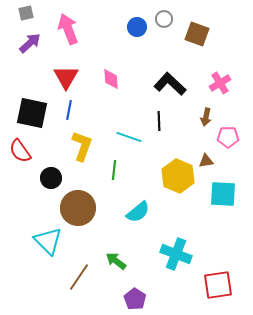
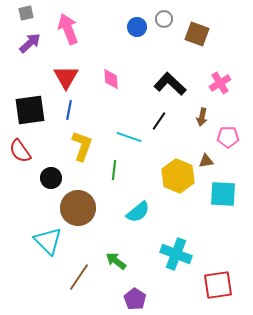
black square: moved 2 px left, 3 px up; rotated 20 degrees counterclockwise
brown arrow: moved 4 px left
black line: rotated 36 degrees clockwise
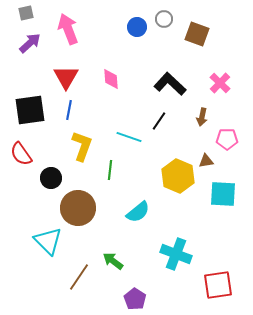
pink cross: rotated 15 degrees counterclockwise
pink pentagon: moved 1 px left, 2 px down
red semicircle: moved 1 px right, 3 px down
green line: moved 4 px left
green arrow: moved 3 px left
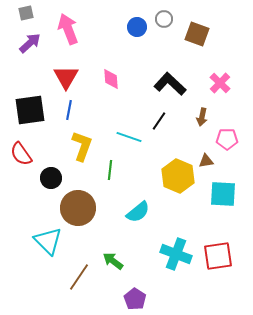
red square: moved 29 px up
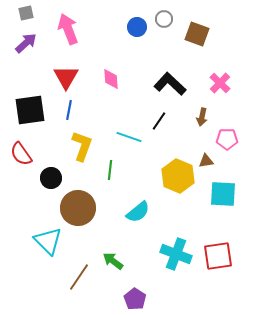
purple arrow: moved 4 px left
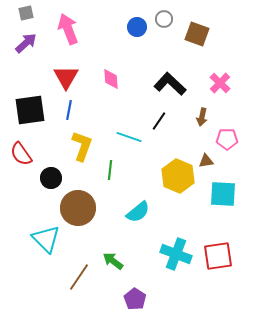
cyan triangle: moved 2 px left, 2 px up
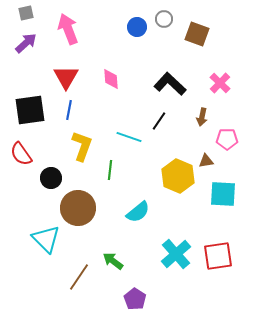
cyan cross: rotated 28 degrees clockwise
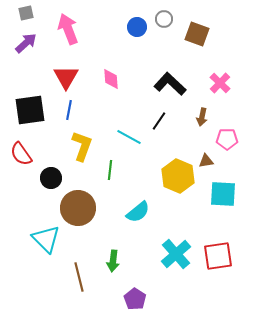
cyan line: rotated 10 degrees clockwise
green arrow: rotated 120 degrees counterclockwise
brown line: rotated 48 degrees counterclockwise
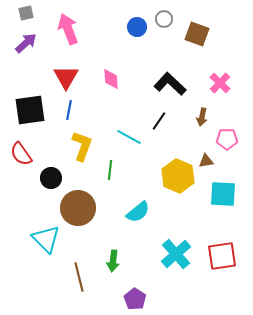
red square: moved 4 px right
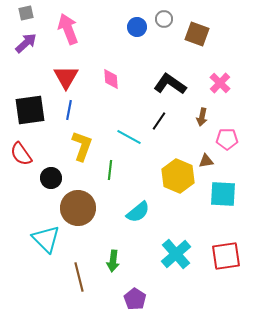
black L-shape: rotated 8 degrees counterclockwise
red square: moved 4 px right
